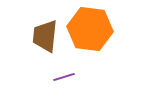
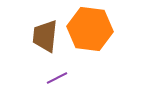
purple line: moved 7 px left, 1 px down; rotated 10 degrees counterclockwise
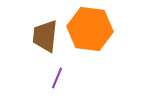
purple line: rotated 40 degrees counterclockwise
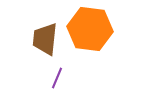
brown trapezoid: moved 3 px down
